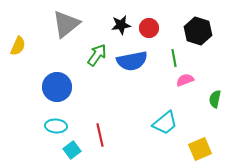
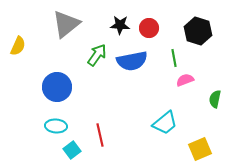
black star: moved 1 px left; rotated 12 degrees clockwise
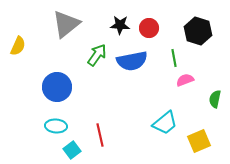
yellow square: moved 1 px left, 8 px up
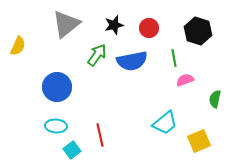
black star: moved 6 px left; rotated 18 degrees counterclockwise
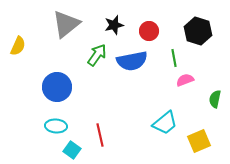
red circle: moved 3 px down
cyan square: rotated 18 degrees counterclockwise
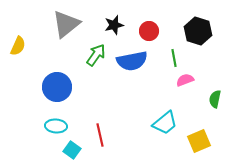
green arrow: moved 1 px left
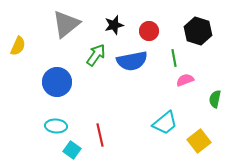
blue circle: moved 5 px up
yellow square: rotated 15 degrees counterclockwise
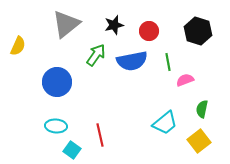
green line: moved 6 px left, 4 px down
green semicircle: moved 13 px left, 10 px down
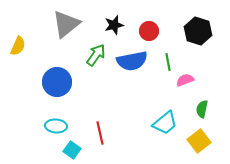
red line: moved 2 px up
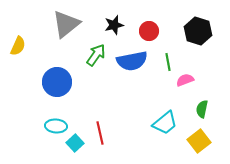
cyan square: moved 3 px right, 7 px up; rotated 12 degrees clockwise
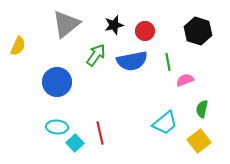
red circle: moved 4 px left
cyan ellipse: moved 1 px right, 1 px down
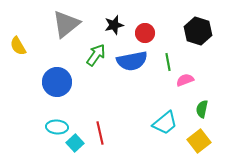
red circle: moved 2 px down
yellow semicircle: rotated 126 degrees clockwise
